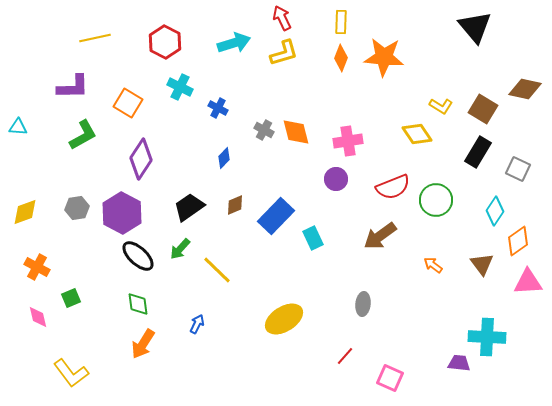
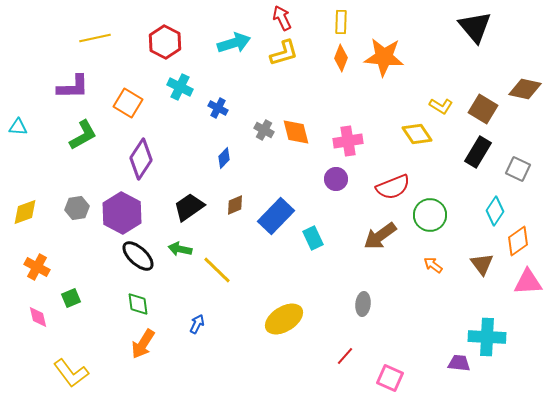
green circle at (436, 200): moved 6 px left, 15 px down
green arrow at (180, 249): rotated 60 degrees clockwise
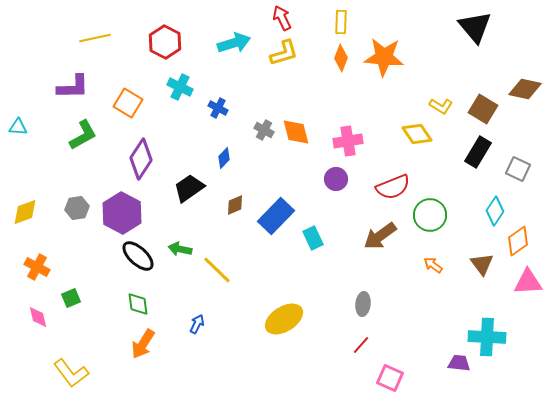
black trapezoid at (189, 207): moved 19 px up
red line at (345, 356): moved 16 px right, 11 px up
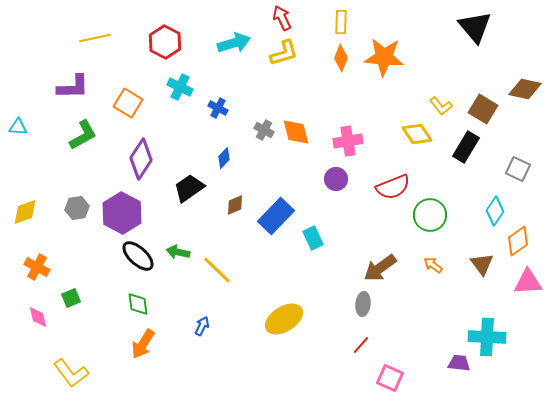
yellow L-shape at (441, 106): rotated 20 degrees clockwise
black rectangle at (478, 152): moved 12 px left, 5 px up
brown arrow at (380, 236): moved 32 px down
green arrow at (180, 249): moved 2 px left, 3 px down
blue arrow at (197, 324): moved 5 px right, 2 px down
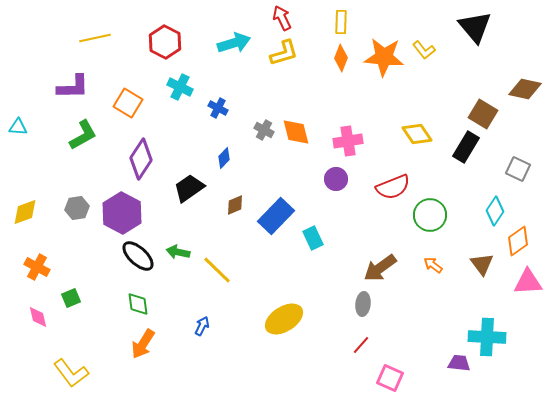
yellow L-shape at (441, 106): moved 17 px left, 56 px up
brown square at (483, 109): moved 5 px down
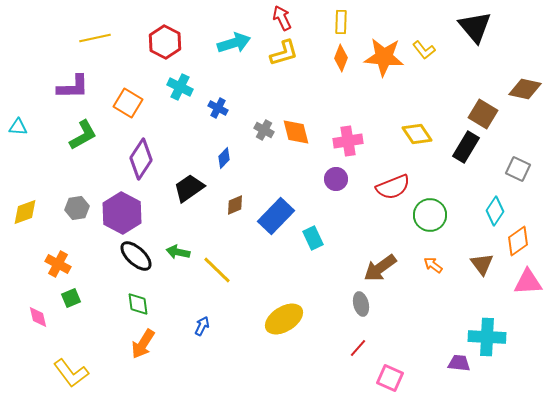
black ellipse at (138, 256): moved 2 px left
orange cross at (37, 267): moved 21 px right, 3 px up
gray ellipse at (363, 304): moved 2 px left; rotated 20 degrees counterclockwise
red line at (361, 345): moved 3 px left, 3 px down
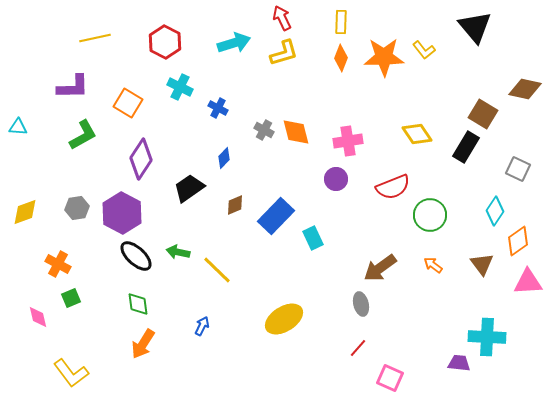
orange star at (384, 57): rotated 6 degrees counterclockwise
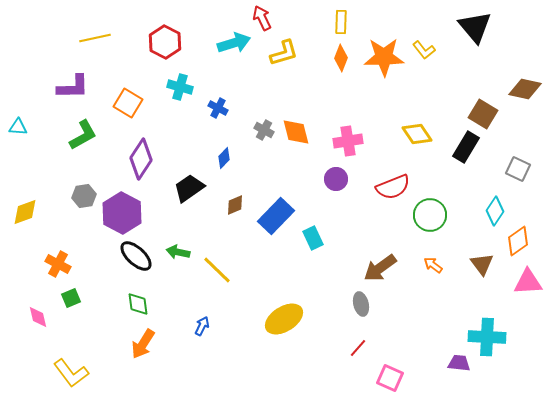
red arrow at (282, 18): moved 20 px left
cyan cross at (180, 87): rotated 10 degrees counterclockwise
gray hexagon at (77, 208): moved 7 px right, 12 px up
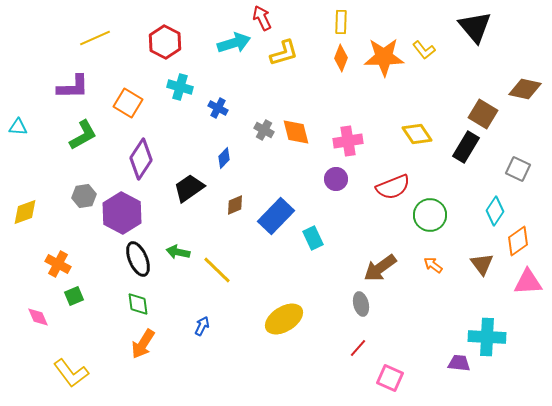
yellow line at (95, 38): rotated 12 degrees counterclockwise
black ellipse at (136, 256): moved 2 px right, 3 px down; rotated 24 degrees clockwise
green square at (71, 298): moved 3 px right, 2 px up
pink diamond at (38, 317): rotated 10 degrees counterclockwise
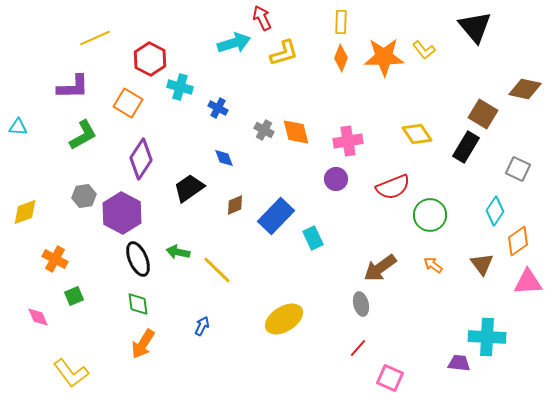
red hexagon at (165, 42): moved 15 px left, 17 px down
blue diamond at (224, 158): rotated 65 degrees counterclockwise
orange cross at (58, 264): moved 3 px left, 5 px up
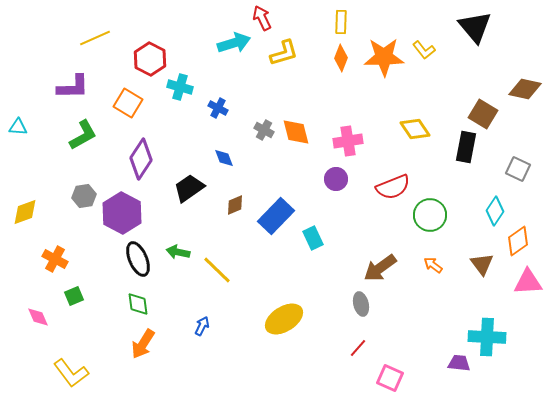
yellow diamond at (417, 134): moved 2 px left, 5 px up
black rectangle at (466, 147): rotated 20 degrees counterclockwise
